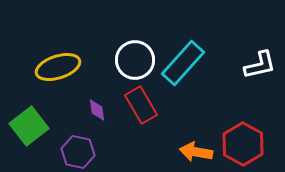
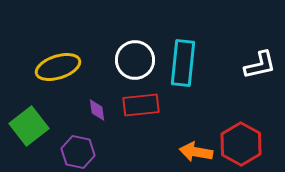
cyan rectangle: rotated 36 degrees counterclockwise
red rectangle: rotated 66 degrees counterclockwise
red hexagon: moved 2 px left
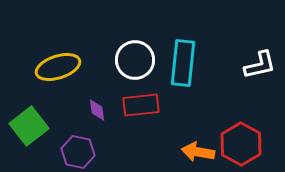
orange arrow: moved 2 px right
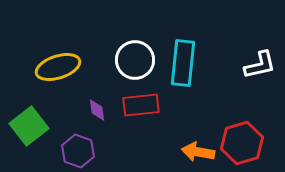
red hexagon: moved 1 px right, 1 px up; rotated 15 degrees clockwise
purple hexagon: moved 1 px up; rotated 8 degrees clockwise
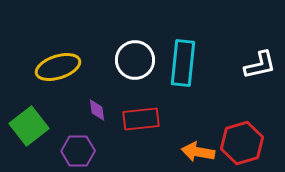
red rectangle: moved 14 px down
purple hexagon: rotated 20 degrees counterclockwise
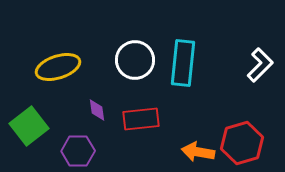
white L-shape: rotated 32 degrees counterclockwise
